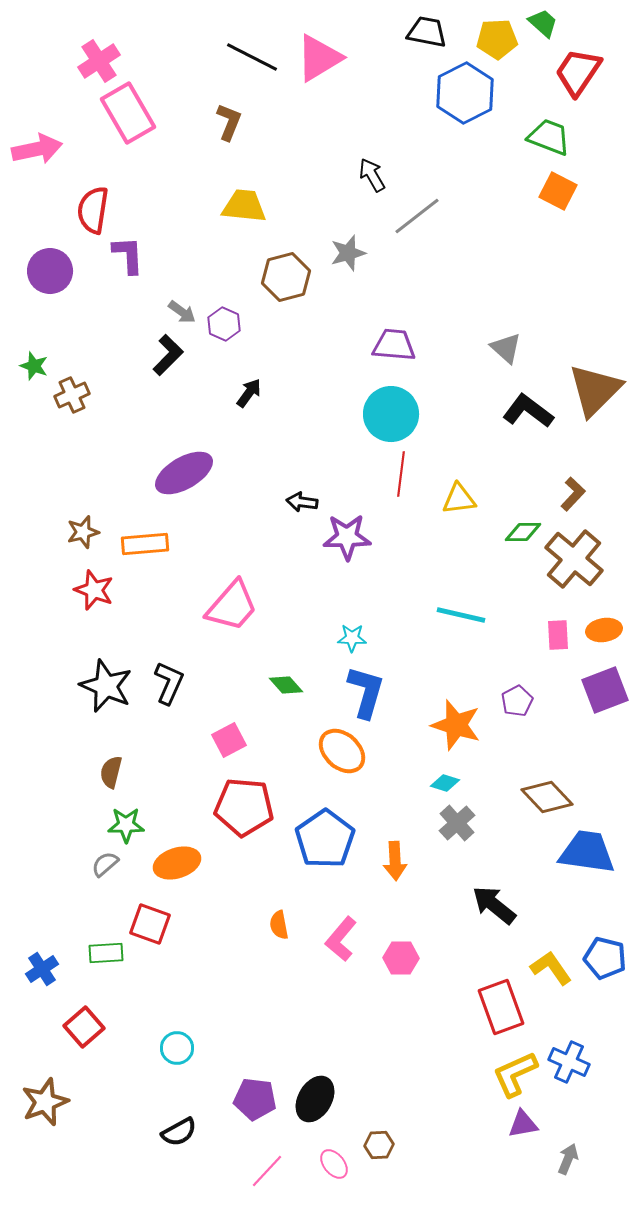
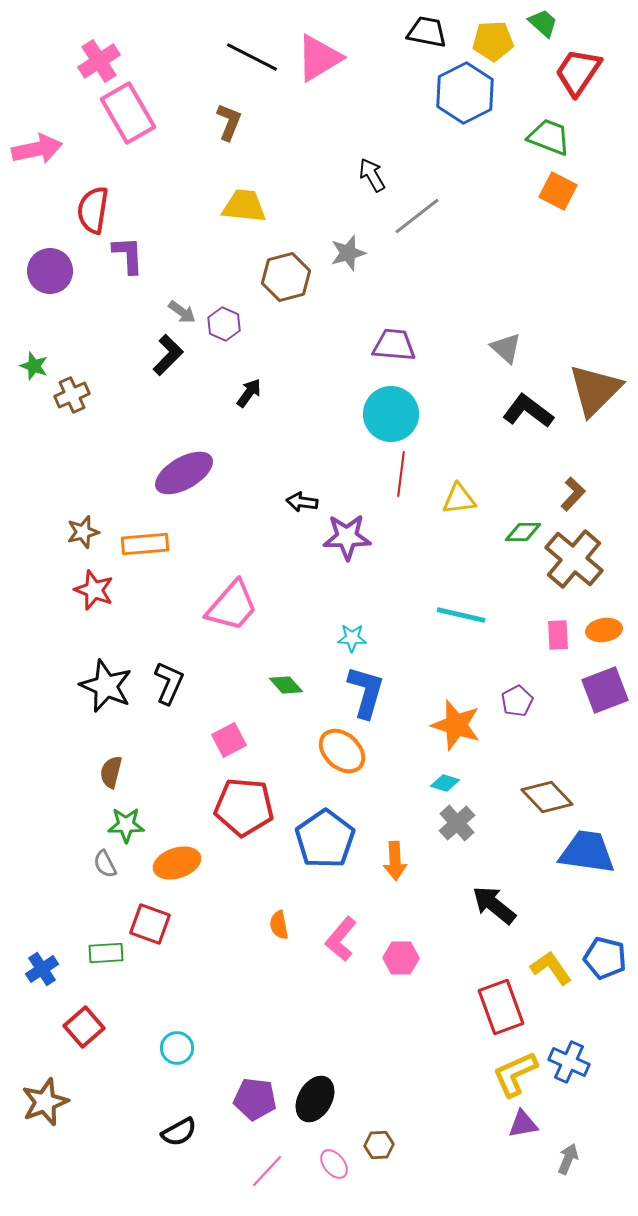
yellow pentagon at (497, 39): moved 4 px left, 2 px down
gray semicircle at (105, 864): rotated 76 degrees counterclockwise
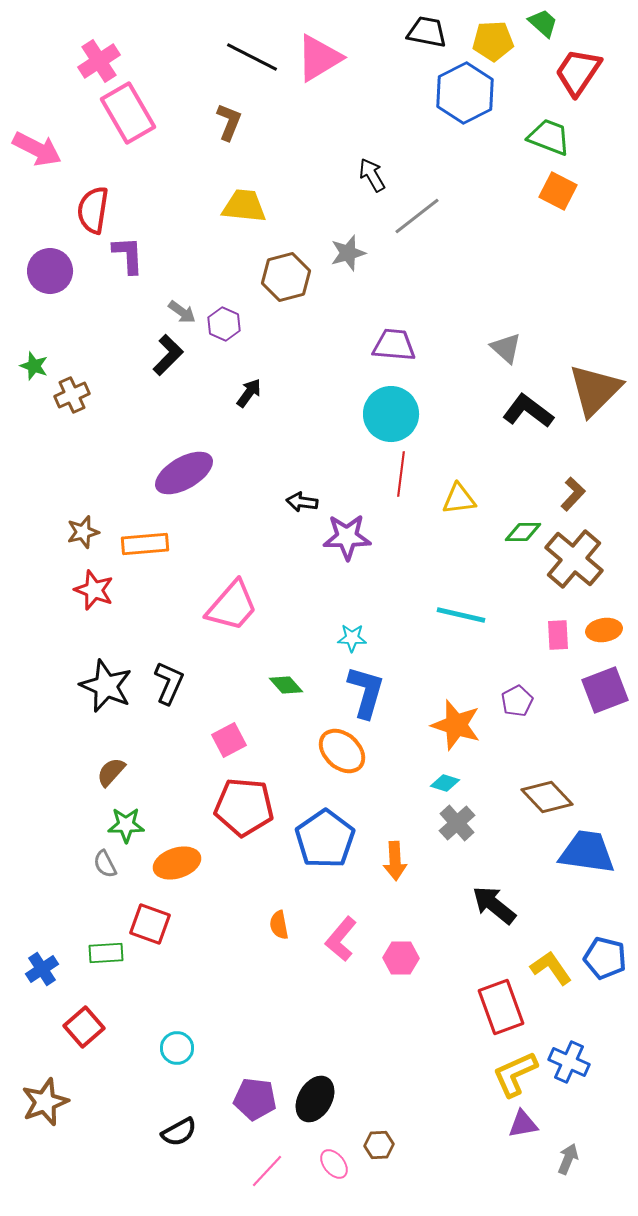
pink arrow at (37, 149): rotated 39 degrees clockwise
brown semicircle at (111, 772): rotated 28 degrees clockwise
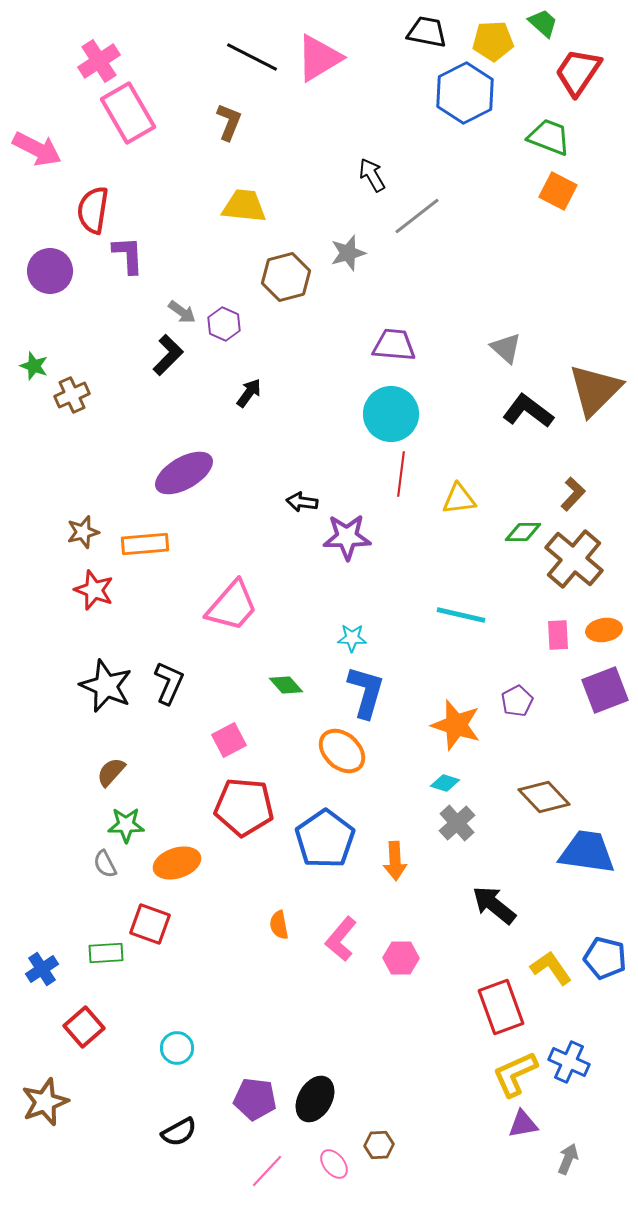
brown diamond at (547, 797): moved 3 px left
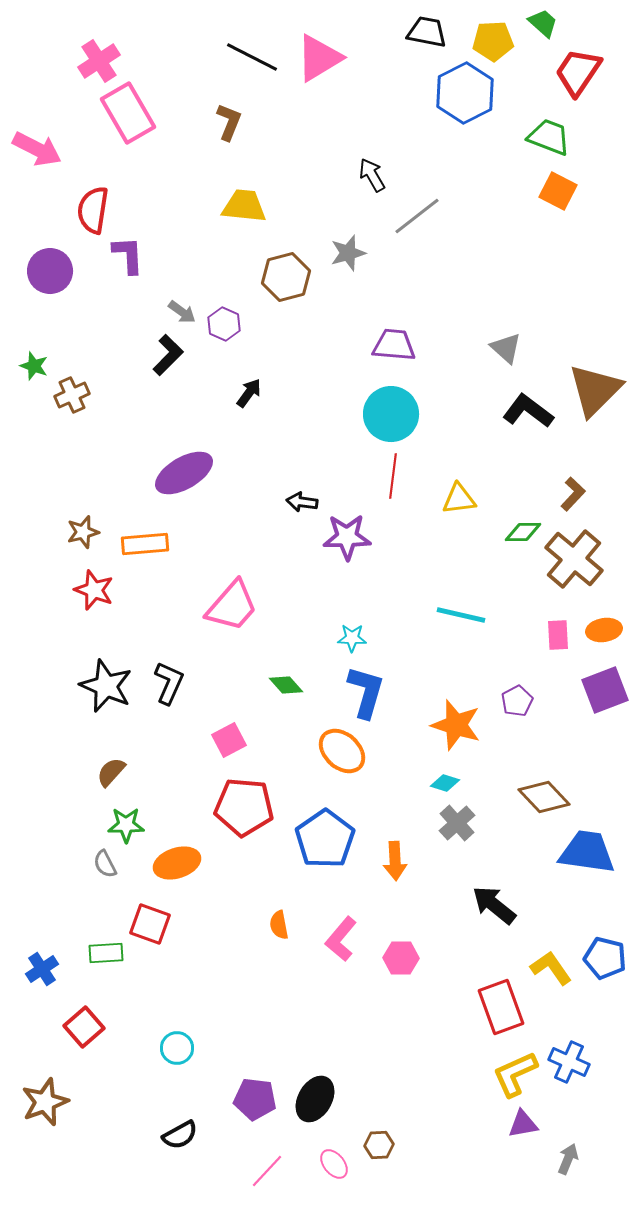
red line at (401, 474): moved 8 px left, 2 px down
black semicircle at (179, 1132): moved 1 px right, 3 px down
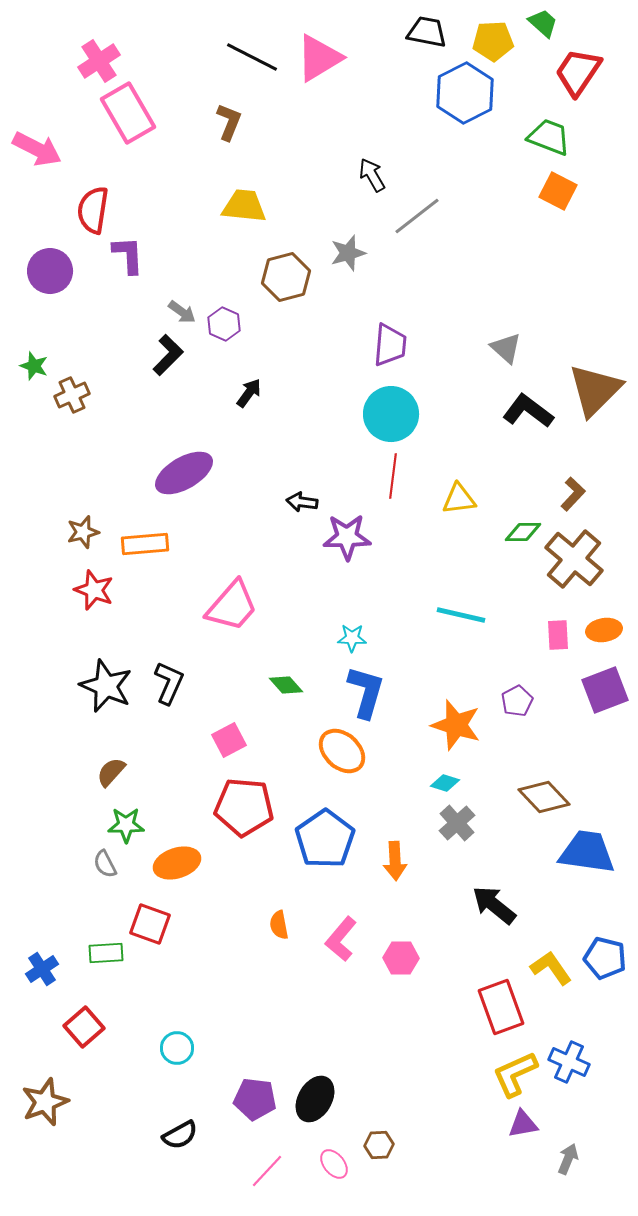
purple trapezoid at (394, 345): moved 4 px left; rotated 90 degrees clockwise
